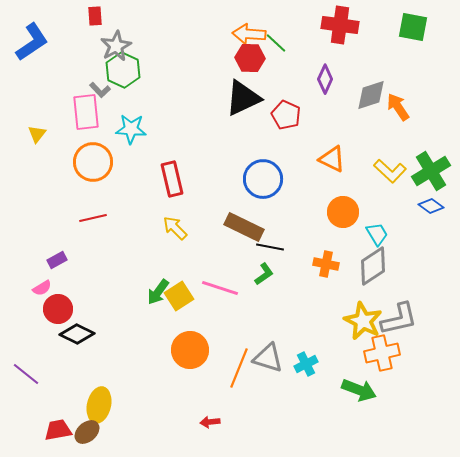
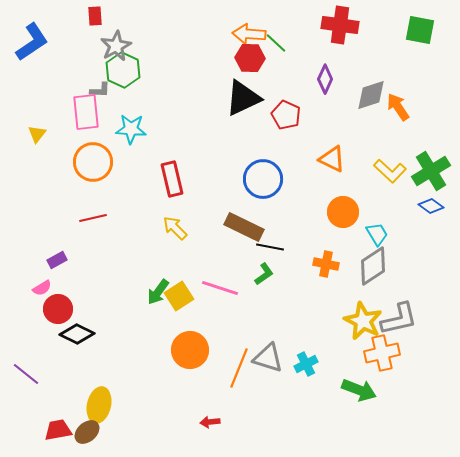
green square at (413, 27): moved 7 px right, 3 px down
gray L-shape at (100, 90): rotated 45 degrees counterclockwise
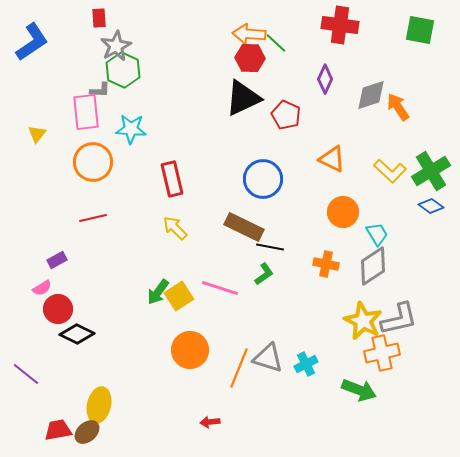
red rectangle at (95, 16): moved 4 px right, 2 px down
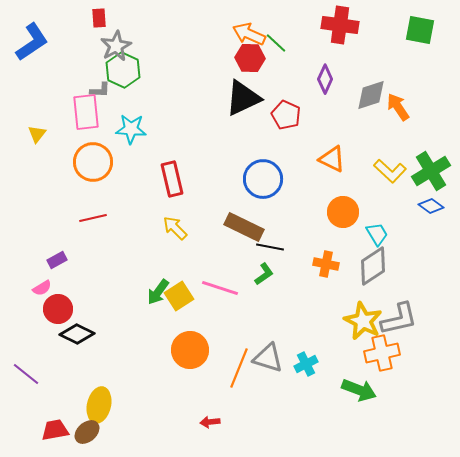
orange arrow at (249, 34): rotated 20 degrees clockwise
red trapezoid at (58, 430): moved 3 px left
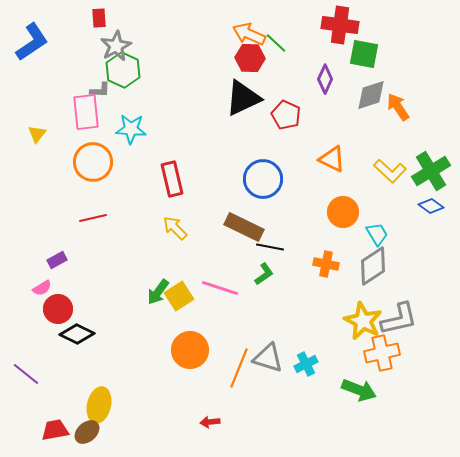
green square at (420, 30): moved 56 px left, 24 px down
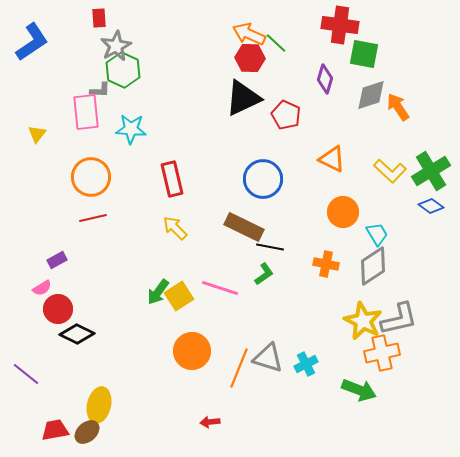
purple diamond at (325, 79): rotated 8 degrees counterclockwise
orange circle at (93, 162): moved 2 px left, 15 px down
orange circle at (190, 350): moved 2 px right, 1 px down
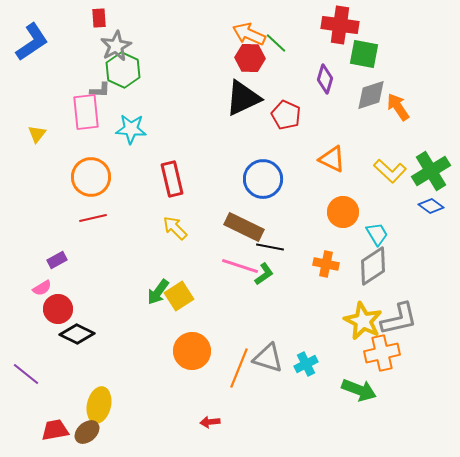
pink line at (220, 288): moved 20 px right, 22 px up
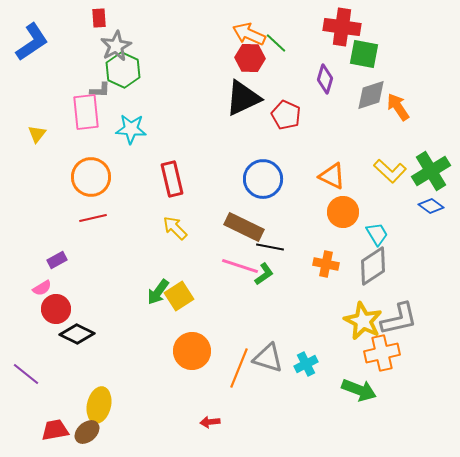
red cross at (340, 25): moved 2 px right, 2 px down
orange triangle at (332, 159): moved 17 px down
red circle at (58, 309): moved 2 px left
